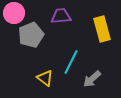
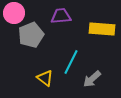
yellow rectangle: rotated 70 degrees counterclockwise
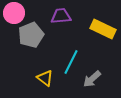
yellow rectangle: moved 1 px right; rotated 20 degrees clockwise
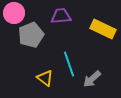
cyan line: moved 2 px left, 2 px down; rotated 45 degrees counterclockwise
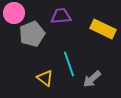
gray pentagon: moved 1 px right, 1 px up
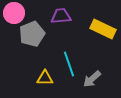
yellow triangle: rotated 36 degrees counterclockwise
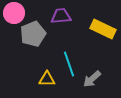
gray pentagon: moved 1 px right
yellow triangle: moved 2 px right, 1 px down
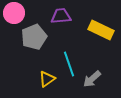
yellow rectangle: moved 2 px left, 1 px down
gray pentagon: moved 1 px right, 3 px down
yellow triangle: rotated 36 degrees counterclockwise
